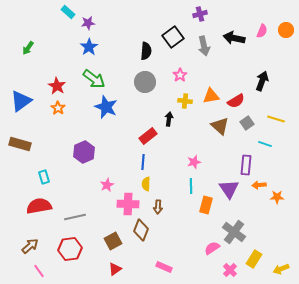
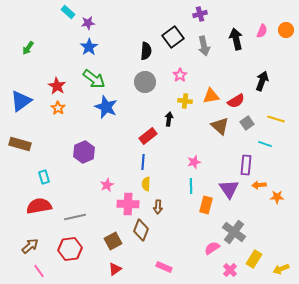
black arrow at (234, 38): moved 2 px right, 1 px down; rotated 65 degrees clockwise
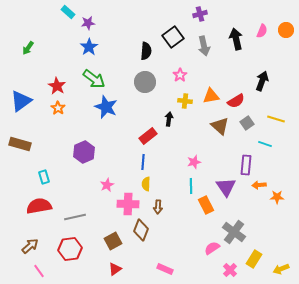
purple triangle at (229, 189): moved 3 px left, 2 px up
orange rectangle at (206, 205): rotated 42 degrees counterclockwise
pink rectangle at (164, 267): moved 1 px right, 2 px down
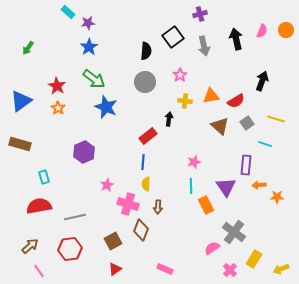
pink cross at (128, 204): rotated 15 degrees clockwise
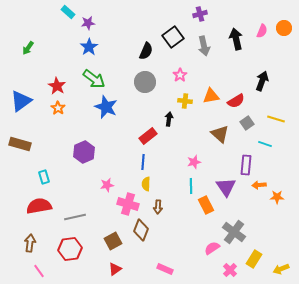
orange circle at (286, 30): moved 2 px left, 2 px up
black semicircle at (146, 51): rotated 18 degrees clockwise
brown triangle at (220, 126): moved 8 px down
pink star at (107, 185): rotated 16 degrees clockwise
brown arrow at (30, 246): moved 3 px up; rotated 42 degrees counterclockwise
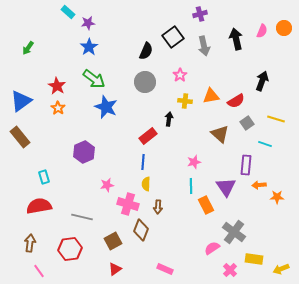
brown rectangle at (20, 144): moved 7 px up; rotated 35 degrees clockwise
gray line at (75, 217): moved 7 px right; rotated 25 degrees clockwise
yellow rectangle at (254, 259): rotated 66 degrees clockwise
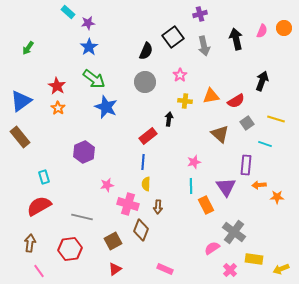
red semicircle at (39, 206): rotated 20 degrees counterclockwise
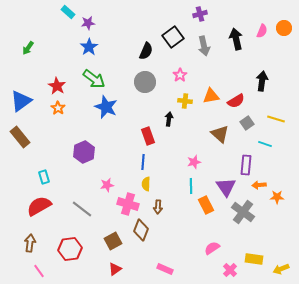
black arrow at (262, 81): rotated 12 degrees counterclockwise
red rectangle at (148, 136): rotated 72 degrees counterclockwise
gray line at (82, 217): moved 8 px up; rotated 25 degrees clockwise
gray cross at (234, 232): moved 9 px right, 20 px up
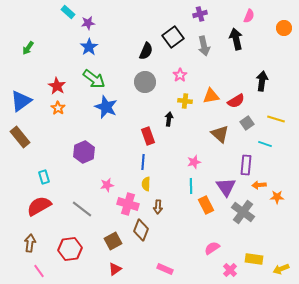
pink semicircle at (262, 31): moved 13 px left, 15 px up
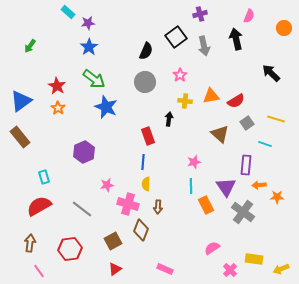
black square at (173, 37): moved 3 px right
green arrow at (28, 48): moved 2 px right, 2 px up
black arrow at (262, 81): moved 9 px right, 8 px up; rotated 54 degrees counterclockwise
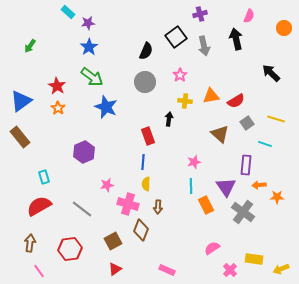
green arrow at (94, 79): moved 2 px left, 2 px up
pink rectangle at (165, 269): moved 2 px right, 1 px down
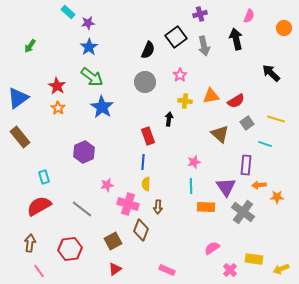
black semicircle at (146, 51): moved 2 px right, 1 px up
blue triangle at (21, 101): moved 3 px left, 3 px up
blue star at (106, 107): moved 4 px left; rotated 10 degrees clockwise
orange rectangle at (206, 205): moved 2 px down; rotated 60 degrees counterclockwise
